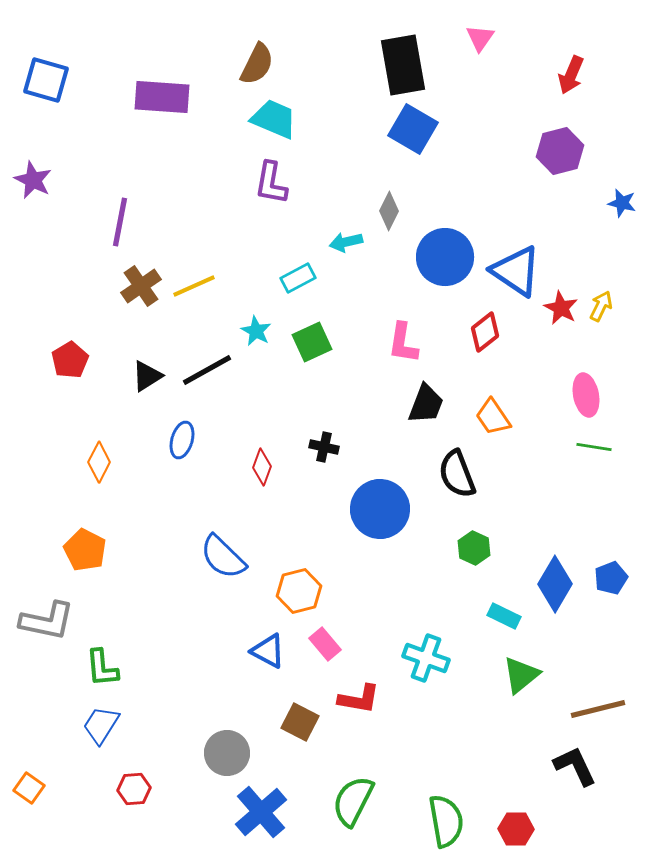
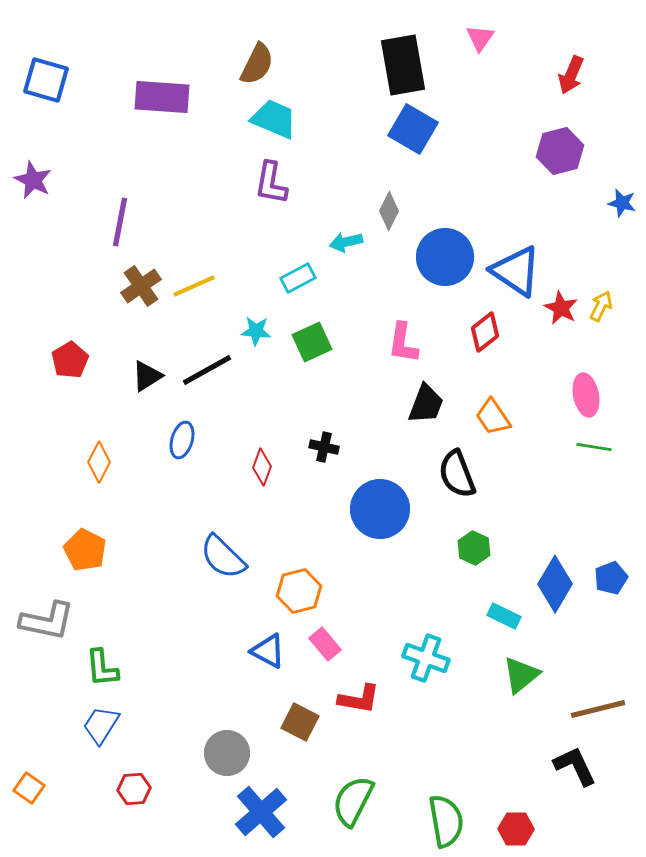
cyan star at (256, 331): rotated 24 degrees counterclockwise
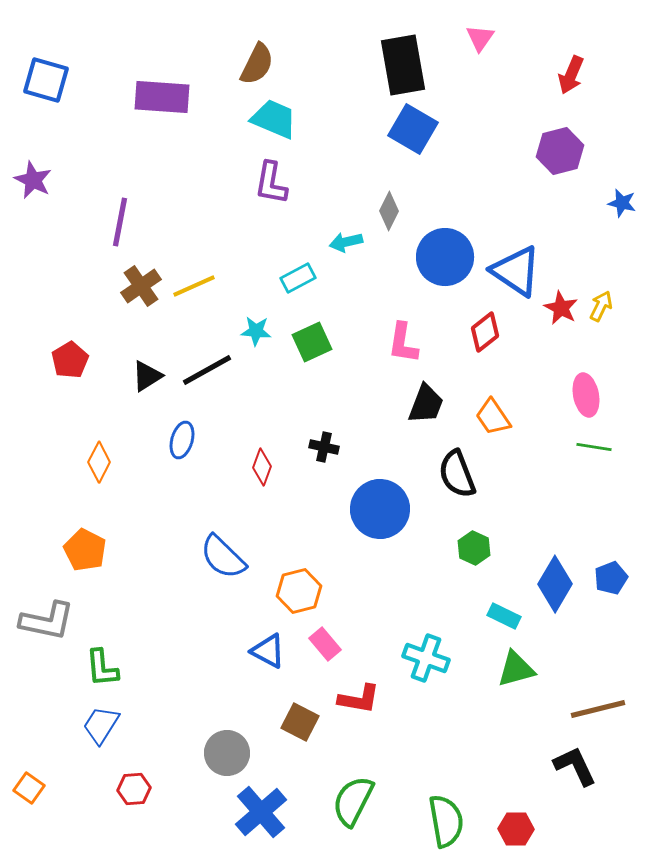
green triangle at (521, 675): moved 5 px left, 6 px up; rotated 24 degrees clockwise
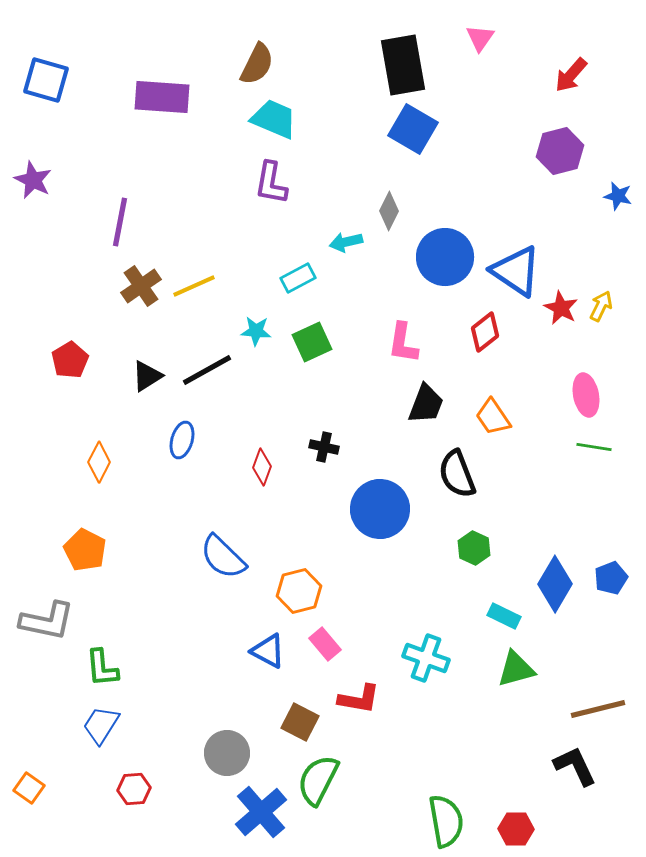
red arrow at (571, 75): rotated 18 degrees clockwise
blue star at (622, 203): moved 4 px left, 7 px up
green semicircle at (353, 801): moved 35 px left, 21 px up
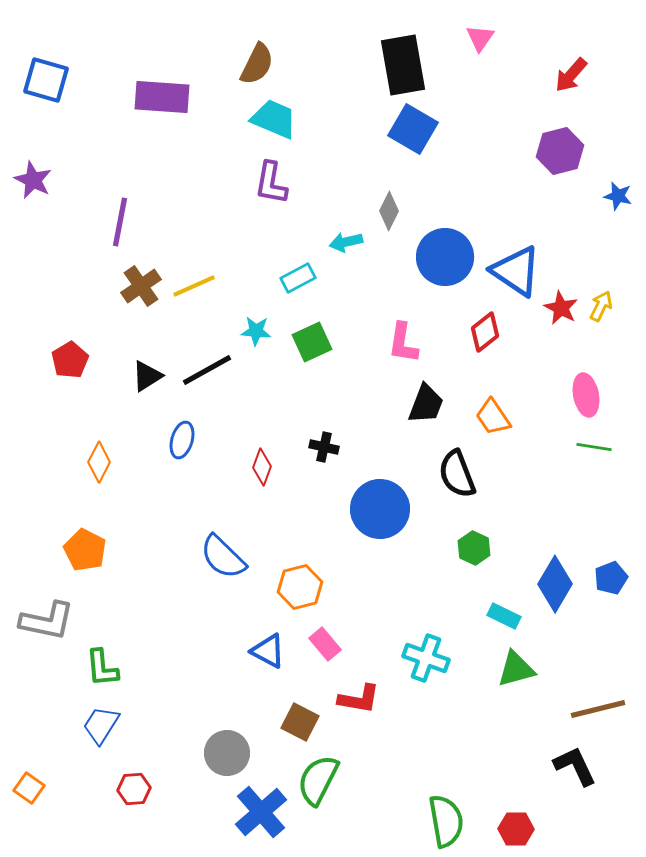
orange hexagon at (299, 591): moved 1 px right, 4 px up
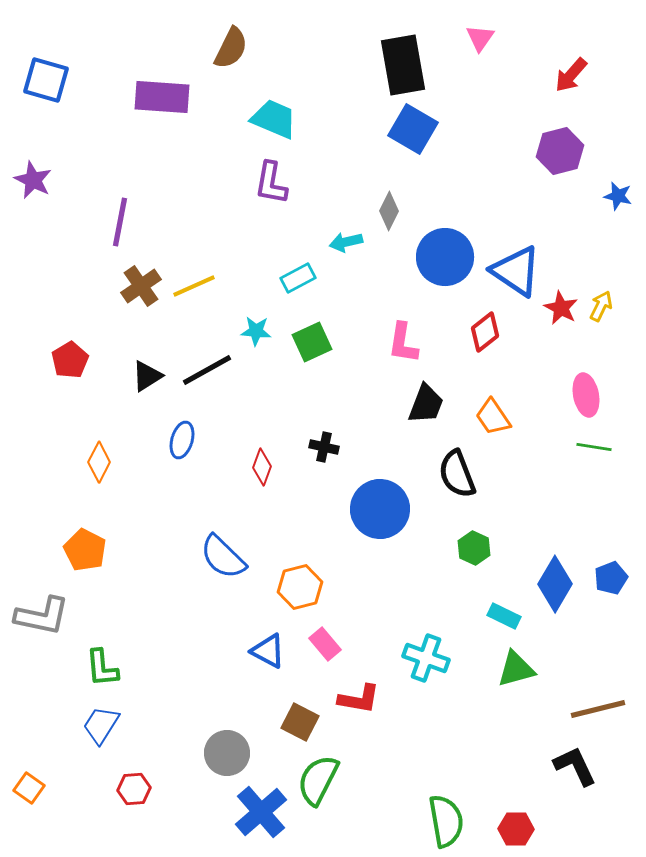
brown semicircle at (257, 64): moved 26 px left, 16 px up
gray L-shape at (47, 621): moved 5 px left, 5 px up
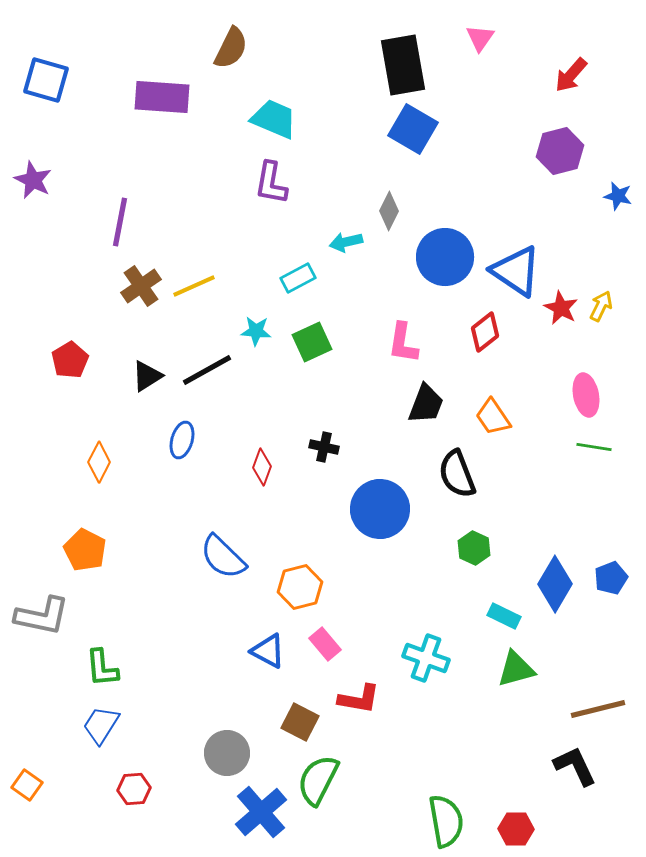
orange square at (29, 788): moved 2 px left, 3 px up
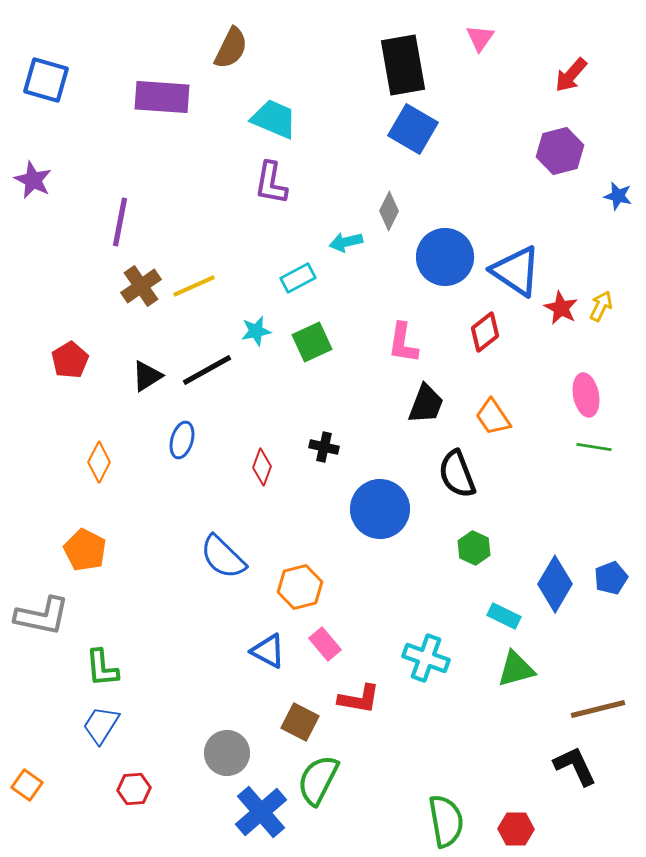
cyan star at (256, 331): rotated 16 degrees counterclockwise
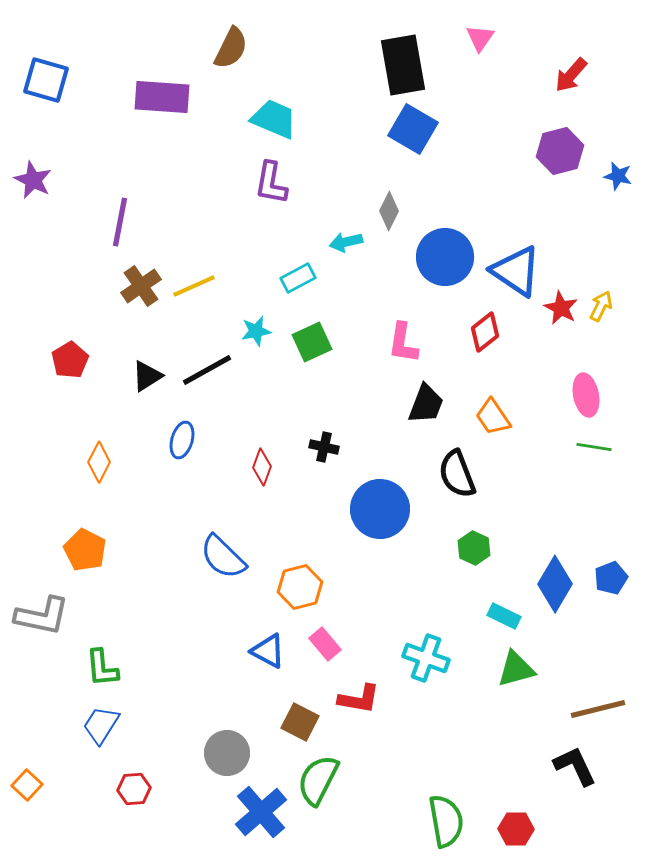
blue star at (618, 196): moved 20 px up
orange square at (27, 785): rotated 8 degrees clockwise
